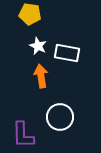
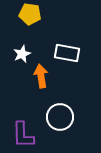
white star: moved 16 px left, 8 px down; rotated 24 degrees clockwise
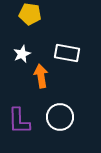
purple L-shape: moved 4 px left, 14 px up
